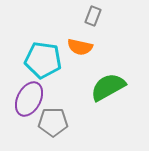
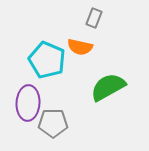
gray rectangle: moved 1 px right, 2 px down
cyan pentagon: moved 4 px right; rotated 15 degrees clockwise
purple ellipse: moved 1 px left, 4 px down; rotated 24 degrees counterclockwise
gray pentagon: moved 1 px down
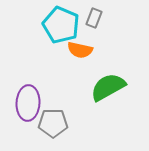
orange semicircle: moved 3 px down
cyan pentagon: moved 14 px right, 35 px up
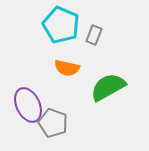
gray rectangle: moved 17 px down
orange semicircle: moved 13 px left, 18 px down
purple ellipse: moved 2 px down; rotated 28 degrees counterclockwise
gray pentagon: rotated 20 degrees clockwise
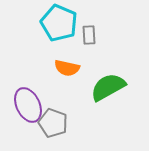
cyan pentagon: moved 2 px left, 2 px up
gray rectangle: moved 5 px left; rotated 24 degrees counterclockwise
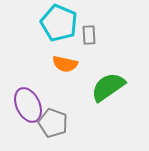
orange semicircle: moved 2 px left, 4 px up
green semicircle: rotated 6 degrees counterclockwise
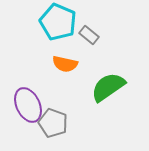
cyan pentagon: moved 1 px left, 1 px up
gray rectangle: rotated 48 degrees counterclockwise
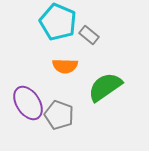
orange semicircle: moved 2 px down; rotated 10 degrees counterclockwise
green semicircle: moved 3 px left
purple ellipse: moved 2 px up; rotated 8 degrees counterclockwise
gray pentagon: moved 6 px right, 8 px up
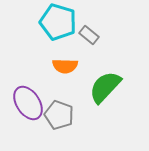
cyan pentagon: rotated 6 degrees counterclockwise
green semicircle: rotated 12 degrees counterclockwise
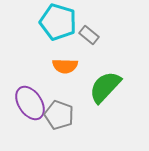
purple ellipse: moved 2 px right
